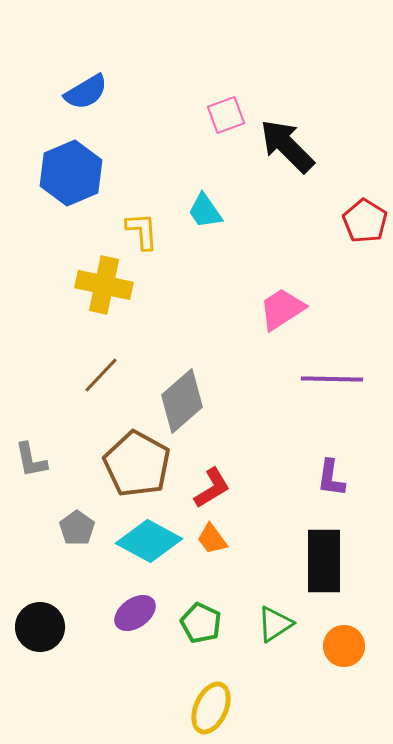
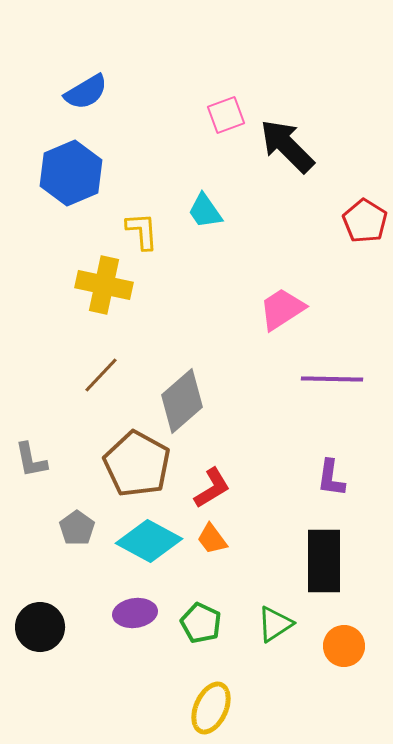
purple ellipse: rotated 27 degrees clockwise
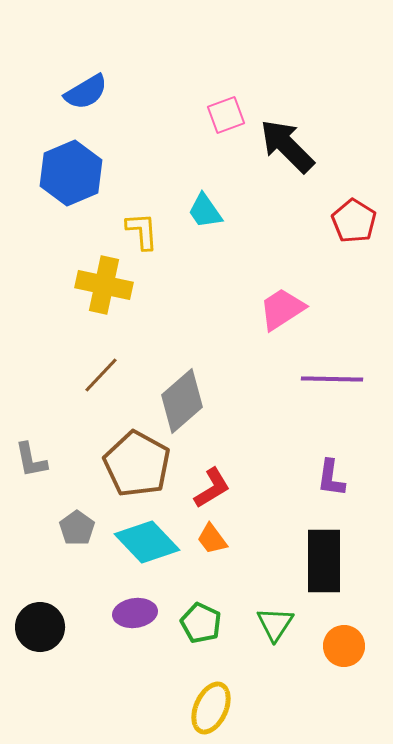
red pentagon: moved 11 px left
cyan diamond: moved 2 px left, 1 px down; rotated 18 degrees clockwise
green triangle: rotated 24 degrees counterclockwise
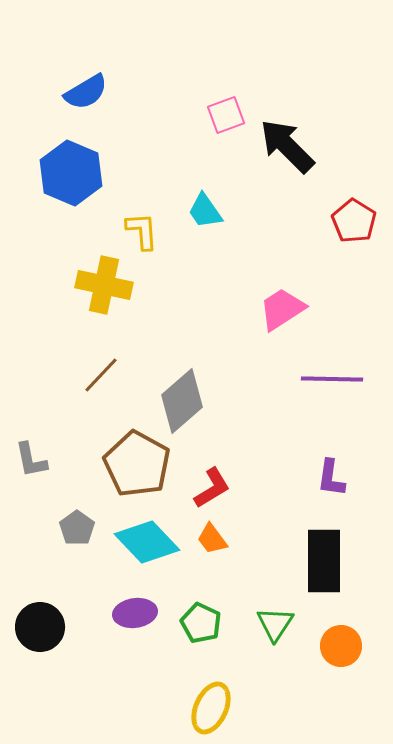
blue hexagon: rotated 14 degrees counterclockwise
orange circle: moved 3 px left
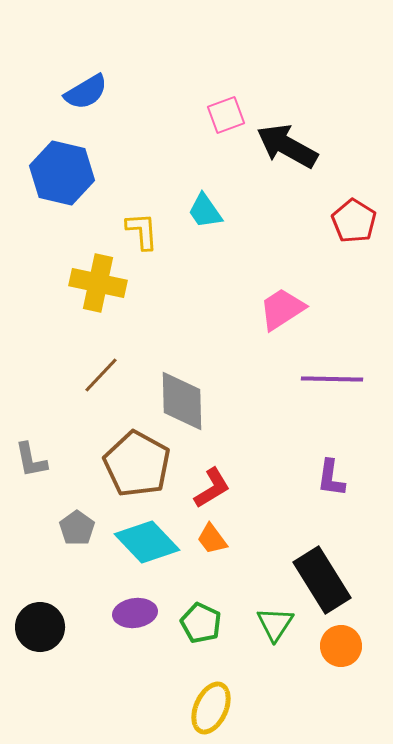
black arrow: rotated 16 degrees counterclockwise
blue hexagon: moved 9 px left; rotated 10 degrees counterclockwise
yellow cross: moved 6 px left, 2 px up
gray diamond: rotated 50 degrees counterclockwise
black rectangle: moved 2 px left, 19 px down; rotated 32 degrees counterclockwise
